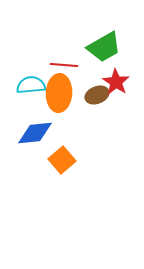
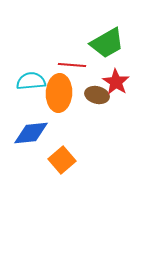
green trapezoid: moved 3 px right, 4 px up
red line: moved 8 px right
cyan semicircle: moved 4 px up
brown ellipse: rotated 35 degrees clockwise
blue diamond: moved 4 px left
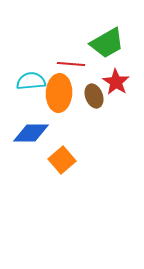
red line: moved 1 px left, 1 px up
brown ellipse: moved 3 px left, 1 px down; rotated 55 degrees clockwise
blue diamond: rotated 6 degrees clockwise
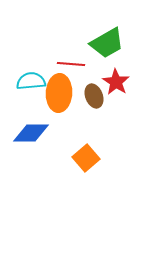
orange square: moved 24 px right, 2 px up
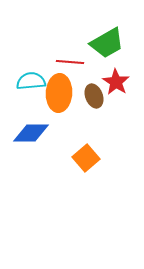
red line: moved 1 px left, 2 px up
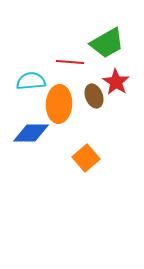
orange ellipse: moved 11 px down
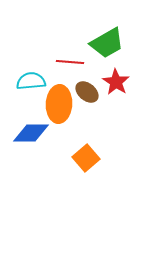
brown ellipse: moved 7 px left, 4 px up; rotated 30 degrees counterclockwise
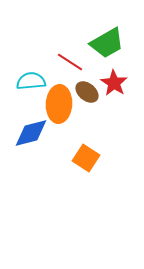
red line: rotated 28 degrees clockwise
red star: moved 2 px left, 1 px down
blue diamond: rotated 15 degrees counterclockwise
orange square: rotated 16 degrees counterclockwise
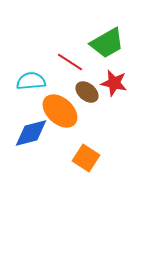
red star: rotated 20 degrees counterclockwise
orange ellipse: moved 1 px right, 7 px down; rotated 51 degrees counterclockwise
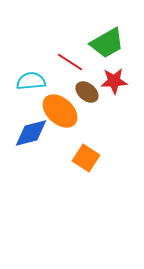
red star: moved 2 px up; rotated 16 degrees counterclockwise
